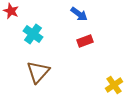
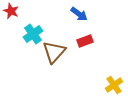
cyan cross: rotated 18 degrees clockwise
brown triangle: moved 16 px right, 20 px up
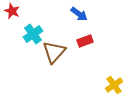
red star: moved 1 px right
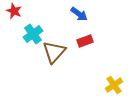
red star: moved 2 px right
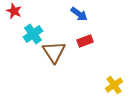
brown triangle: rotated 15 degrees counterclockwise
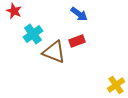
red rectangle: moved 8 px left
brown triangle: rotated 35 degrees counterclockwise
yellow cross: moved 2 px right
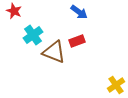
blue arrow: moved 2 px up
cyan cross: moved 1 px down
